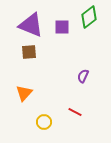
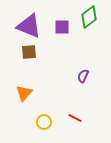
purple triangle: moved 2 px left, 1 px down
red line: moved 6 px down
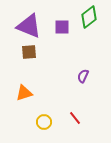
orange triangle: rotated 30 degrees clockwise
red line: rotated 24 degrees clockwise
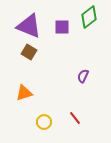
brown square: rotated 35 degrees clockwise
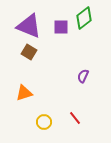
green diamond: moved 5 px left, 1 px down
purple square: moved 1 px left
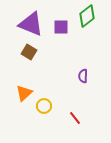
green diamond: moved 3 px right, 2 px up
purple triangle: moved 2 px right, 2 px up
purple semicircle: rotated 24 degrees counterclockwise
orange triangle: rotated 24 degrees counterclockwise
yellow circle: moved 16 px up
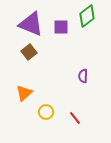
brown square: rotated 21 degrees clockwise
yellow circle: moved 2 px right, 6 px down
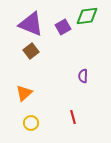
green diamond: rotated 30 degrees clockwise
purple square: moved 2 px right; rotated 28 degrees counterclockwise
brown square: moved 2 px right, 1 px up
yellow circle: moved 15 px left, 11 px down
red line: moved 2 px left, 1 px up; rotated 24 degrees clockwise
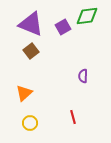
yellow circle: moved 1 px left
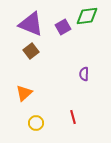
purple semicircle: moved 1 px right, 2 px up
yellow circle: moved 6 px right
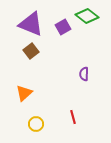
green diamond: rotated 45 degrees clockwise
yellow circle: moved 1 px down
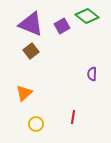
purple square: moved 1 px left, 1 px up
purple semicircle: moved 8 px right
red line: rotated 24 degrees clockwise
